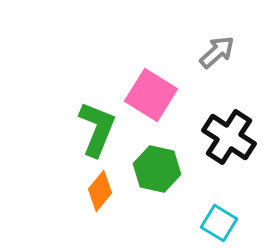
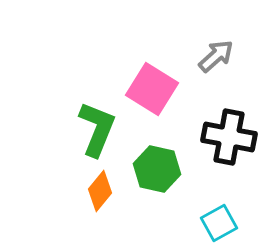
gray arrow: moved 1 px left, 4 px down
pink square: moved 1 px right, 6 px up
black cross: rotated 22 degrees counterclockwise
cyan square: rotated 30 degrees clockwise
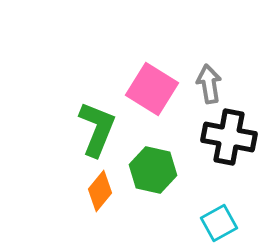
gray arrow: moved 7 px left, 28 px down; rotated 57 degrees counterclockwise
green hexagon: moved 4 px left, 1 px down
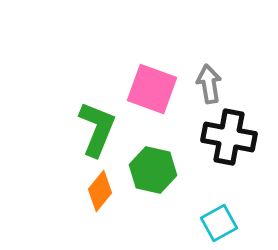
pink square: rotated 12 degrees counterclockwise
